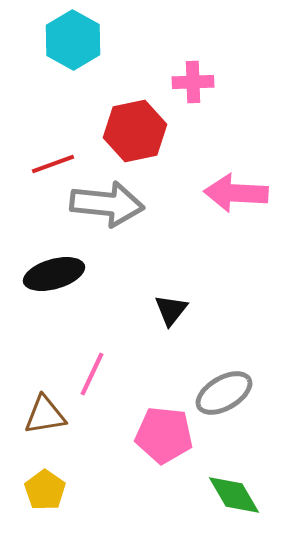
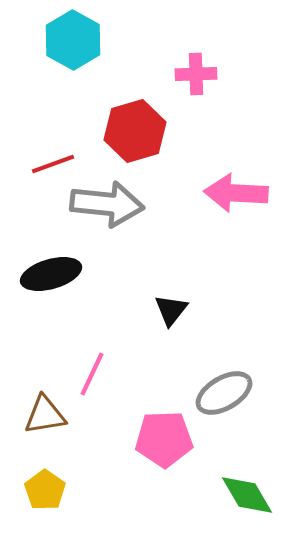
pink cross: moved 3 px right, 8 px up
red hexagon: rotated 4 degrees counterclockwise
black ellipse: moved 3 px left
pink pentagon: moved 4 px down; rotated 8 degrees counterclockwise
green diamond: moved 13 px right
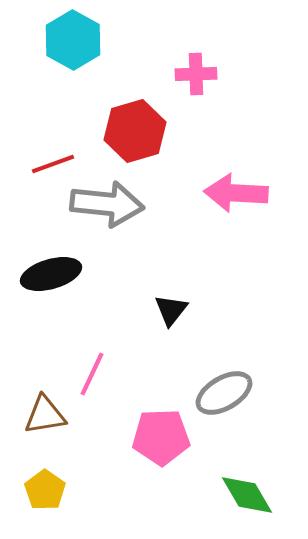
pink pentagon: moved 3 px left, 2 px up
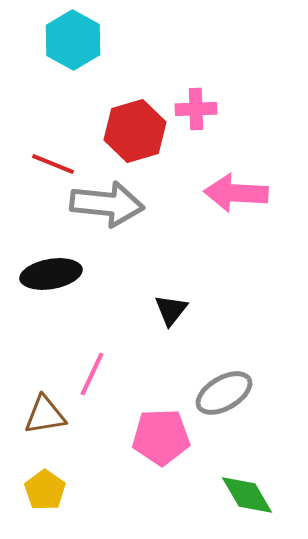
pink cross: moved 35 px down
red line: rotated 42 degrees clockwise
black ellipse: rotated 6 degrees clockwise
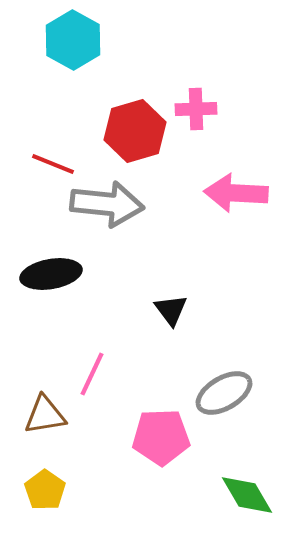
black triangle: rotated 15 degrees counterclockwise
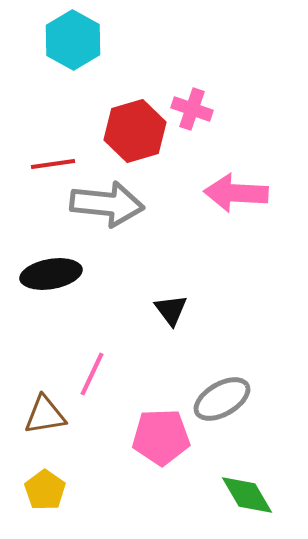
pink cross: moved 4 px left; rotated 21 degrees clockwise
red line: rotated 30 degrees counterclockwise
gray ellipse: moved 2 px left, 6 px down
